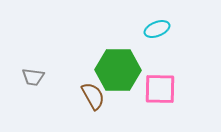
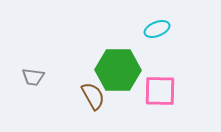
pink square: moved 2 px down
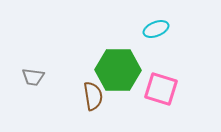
cyan ellipse: moved 1 px left
pink square: moved 1 px right, 2 px up; rotated 16 degrees clockwise
brown semicircle: rotated 20 degrees clockwise
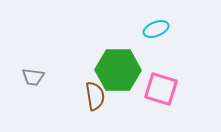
brown semicircle: moved 2 px right
